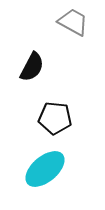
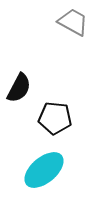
black semicircle: moved 13 px left, 21 px down
cyan ellipse: moved 1 px left, 1 px down
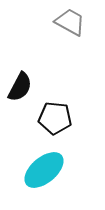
gray trapezoid: moved 3 px left
black semicircle: moved 1 px right, 1 px up
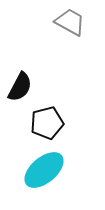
black pentagon: moved 8 px left, 5 px down; rotated 20 degrees counterclockwise
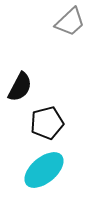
gray trapezoid: rotated 108 degrees clockwise
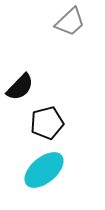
black semicircle: rotated 16 degrees clockwise
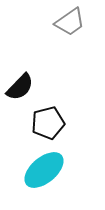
gray trapezoid: rotated 8 degrees clockwise
black pentagon: moved 1 px right
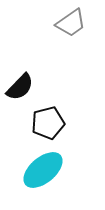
gray trapezoid: moved 1 px right, 1 px down
cyan ellipse: moved 1 px left
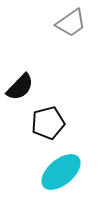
cyan ellipse: moved 18 px right, 2 px down
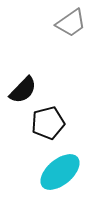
black semicircle: moved 3 px right, 3 px down
cyan ellipse: moved 1 px left
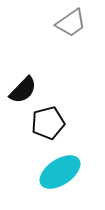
cyan ellipse: rotated 6 degrees clockwise
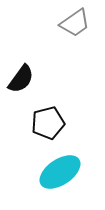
gray trapezoid: moved 4 px right
black semicircle: moved 2 px left, 11 px up; rotated 8 degrees counterclockwise
